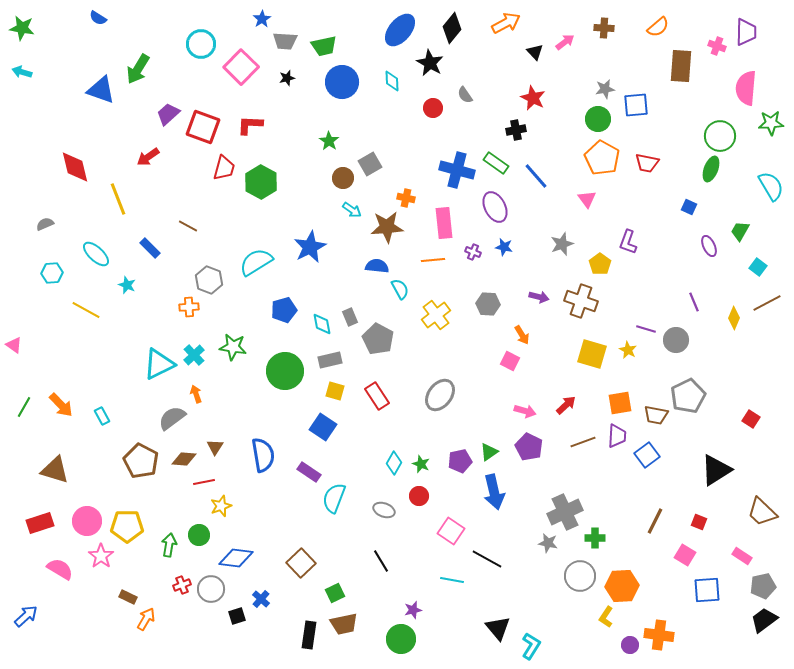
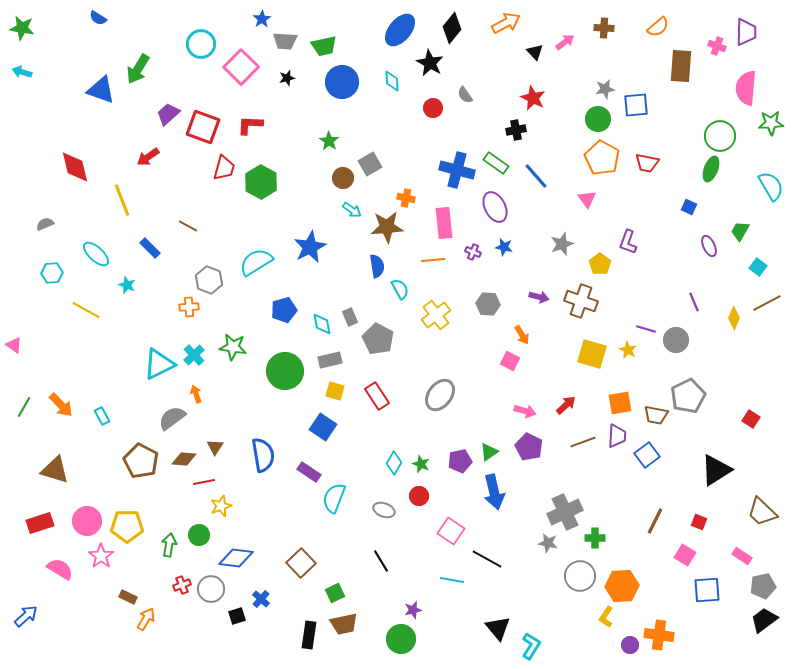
yellow line at (118, 199): moved 4 px right, 1 px down
blue semicircle at (377, 266): rotated 75 degrees clockwise
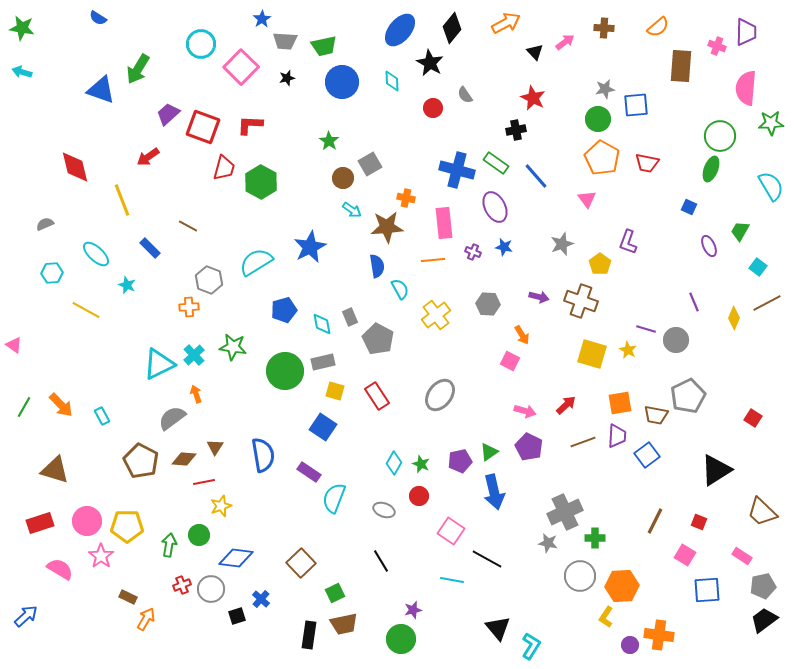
gray rectangle at (330, 360): moved 7 px left, 2 px down
red square at (751, 419): moved 2 px right, 1 px up
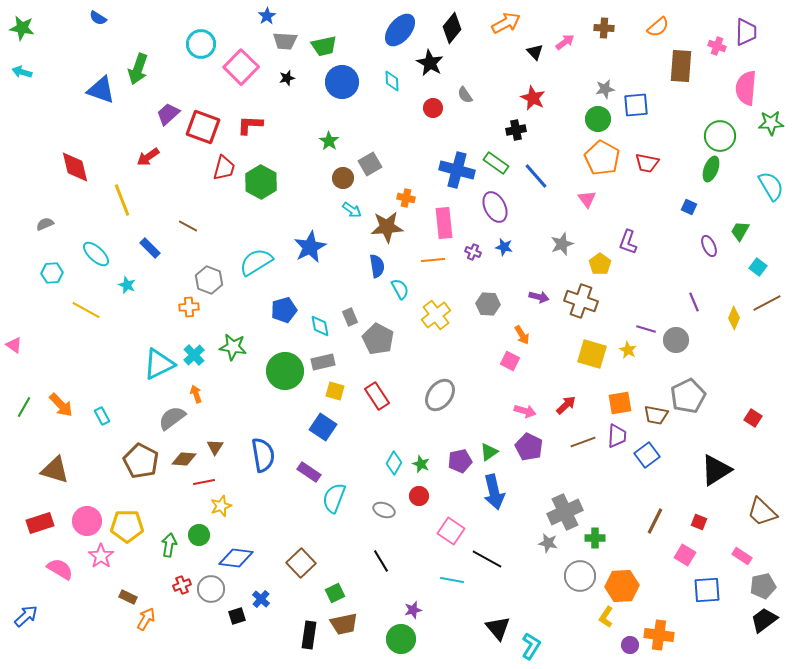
blue star at (262, 19): moved 5 px right, 3 px up
green arrow at (138, 69): rotated 12 degrees counterclockwise
cyan diamond at (322, 324): moved 2 px left, 2 px down
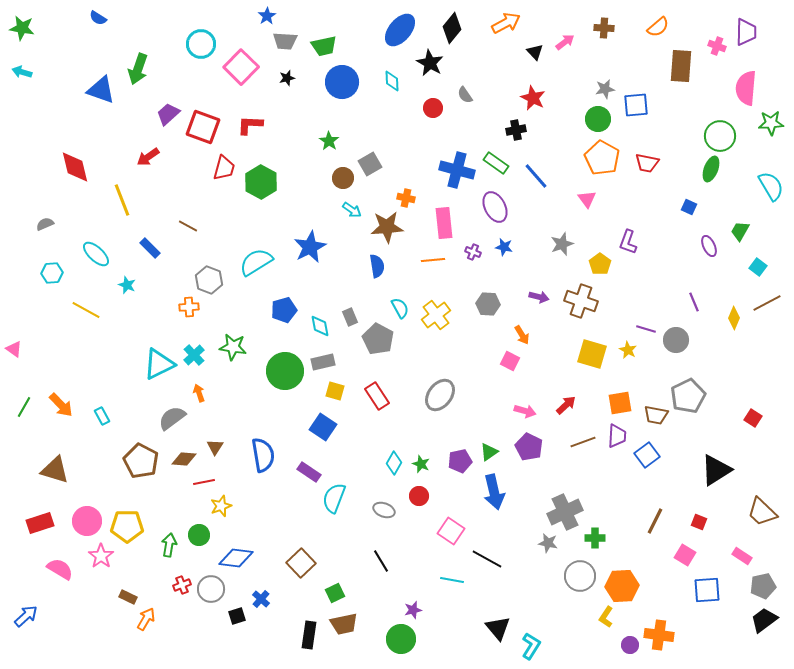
cyan semicircle at (400, 289): moved 19 px down
pink triangle at (14, 345): moved 4 px down
orange arrow at (196, 394): moved 3 px right, 1 px up
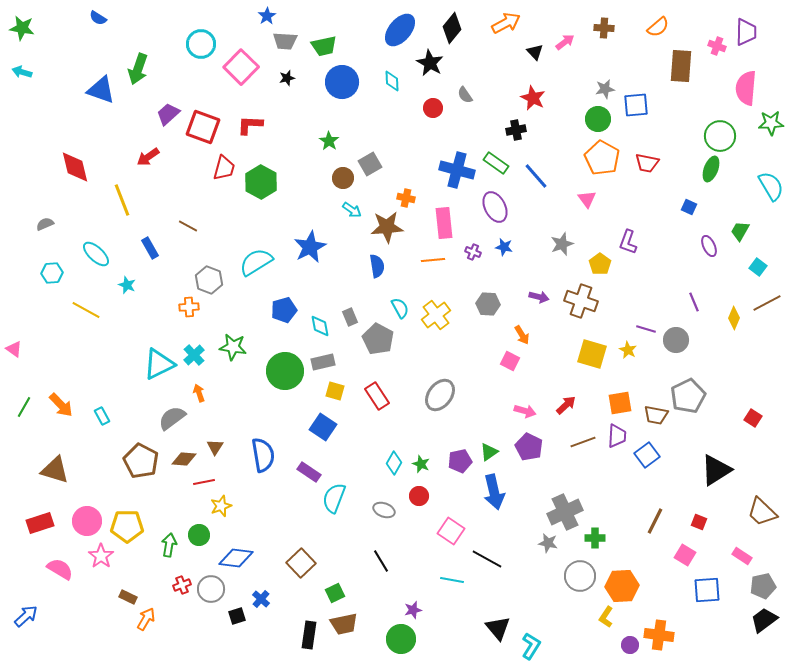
blue rectangle at (150, 248): rotated 15 degrees clockwise
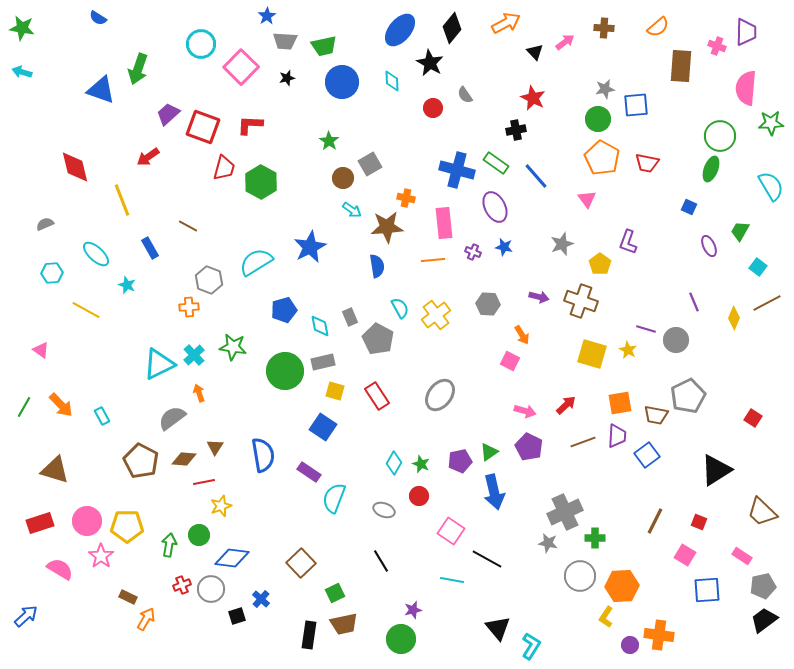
pink triangle at (14, 349): moved 27 px right, 1 px down
blue diamond at (236, 558): moved 4 px left
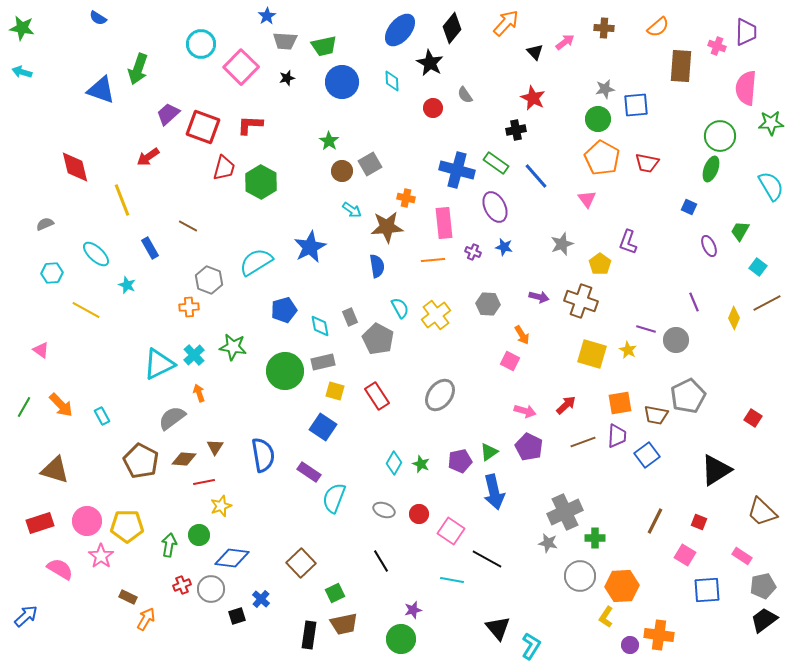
orange arrow at (506, 23): rotated 20 degrees counterclockwise
brown circle at (343, 178): moved 1 px left, 7 px up
red circle at (419, 496): moved 18 px down
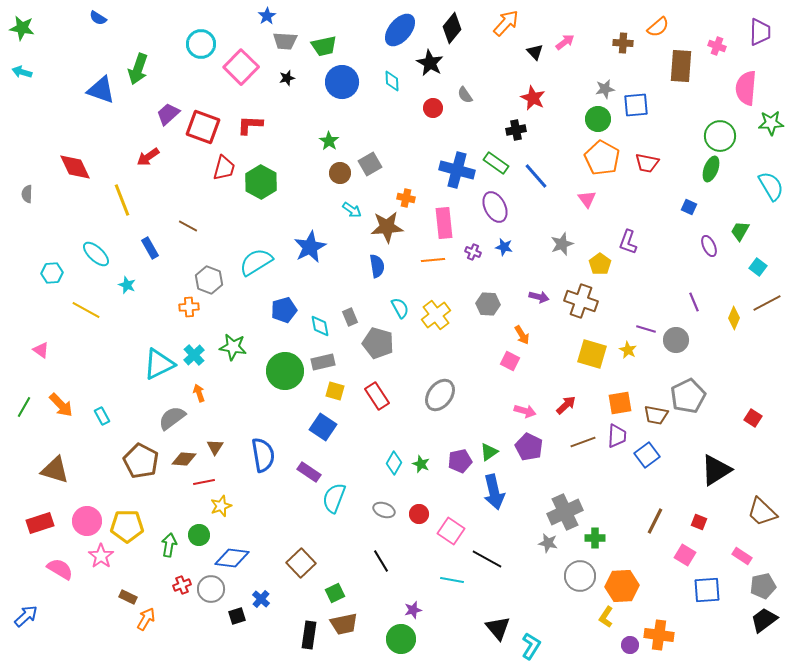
brown cross at (604, 28): moved 19 px right, 15 px down
purple trapezoid at (746, 32): moved 14 px right
red diamond at (75, 167): rotated 12 degrees counterclockwise
brown circle at (342, 171): moved 2 px left, 2 px down
gray semicircle at (45, 224): moved 18 px left, 30 px up; rotated 66 degrees counterclockwise
gray pentagon at (378, 339): moved 4 px down; rotated 12 degrees counterclockwise
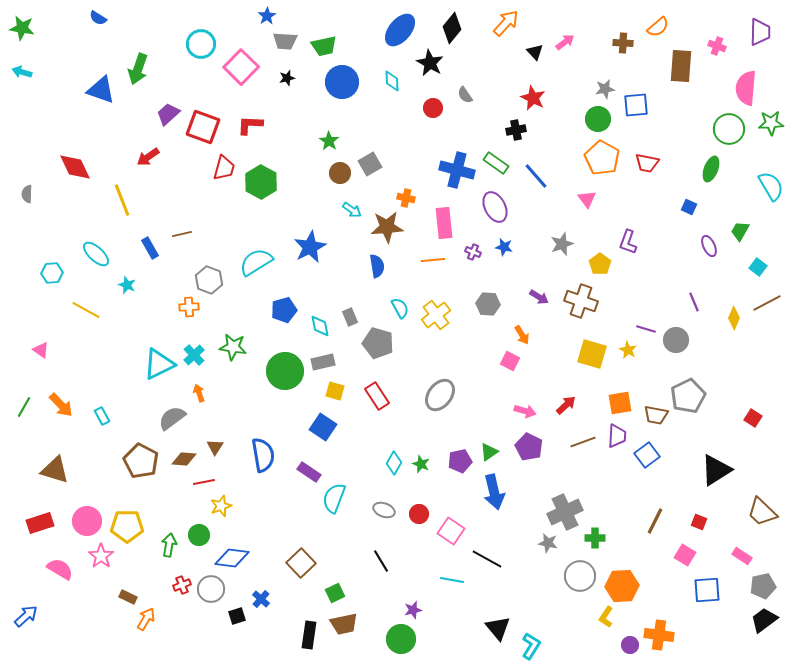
green circle at (720, 136): moved 9 px right, 7 px up
brown line at (188, 226): moved 6 px left, 8 px down; rotated 42 degrees counterclockwise
purple arrow at (539, 297): rotated 18 degrees clockwise
